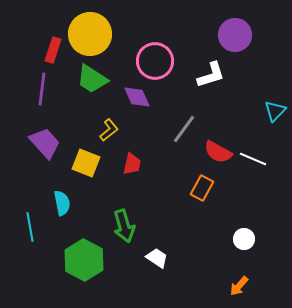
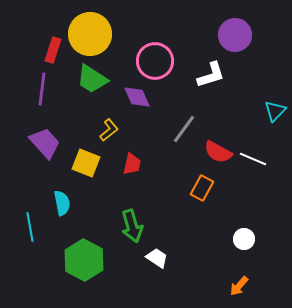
green arrow: moved 8 px right
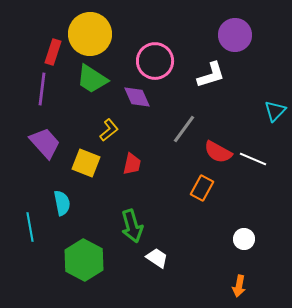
red rectangle: moved 2 px down
orange arrow: rotated 30 degrees counterclockwise
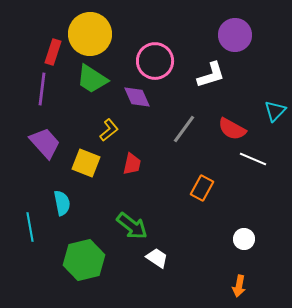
red semicircle: moved 14 px right, 23 px up
green arrow: rotated 36 degrees counterclockwise
green hexagon: rotated 18 degrees clockwise
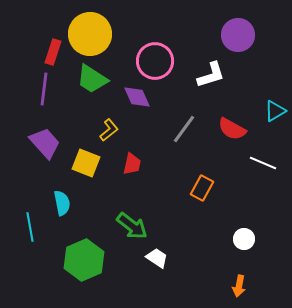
purple circle: moved 3 px right
purple line: moved 2 px right
cyan triangle: rotated 15 degrees clockwise
white line: moved 10 px right, 4 px down
green hexagon: rotated 9 degrees counterclockwise
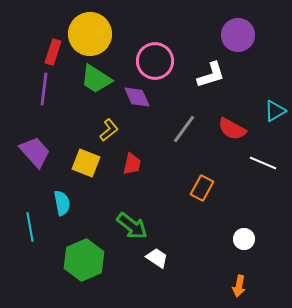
green trapezoid: moved 4 px right
purple trapezoid: moved 10 px left, 9 px down
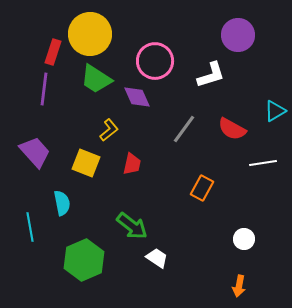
white line: rotated 32 degrees counterclockwise
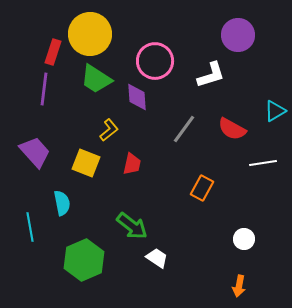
purple diamond: rotated 20 degrees clockwise
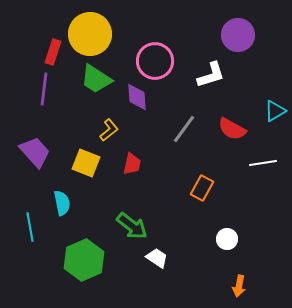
white circle: moved 17 px left
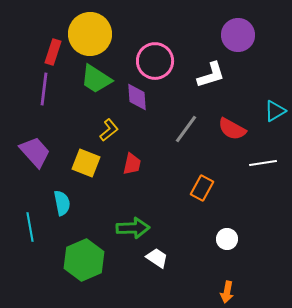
gray line: moved 2 px right
green arrow: moved 1 px right, 2 px down; rotated 40 degrees counterclockwise
orange arrow: moved 12 px left, 6 px down
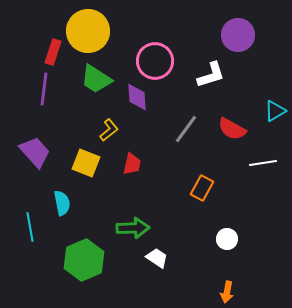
yellow circle: moved 2 px left, 3 px up
